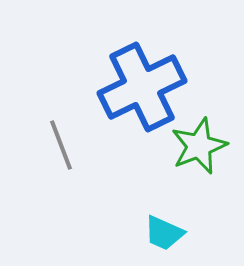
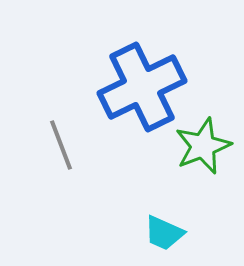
green star: moved 4 px right
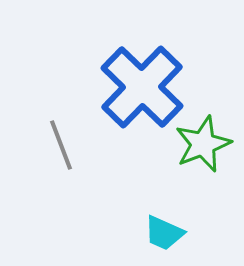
blue cross: rotated 20 degrees counterclockwise
green star: moved 2 px up
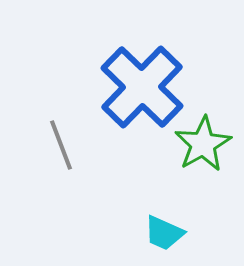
green star: rotated 8 degrees counterclockwise
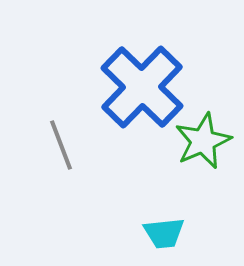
green star: moved 3 px up; rotated 6 degrees clockwise
cyan trapezoid: rotated 30 degrees counterclockwise
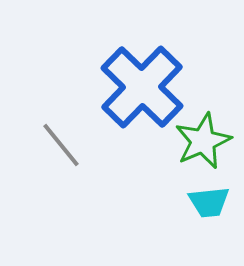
gray line: rotated 18 degrees counterclockwise
cyan trapezoid: moved 45 px right, 31 px up
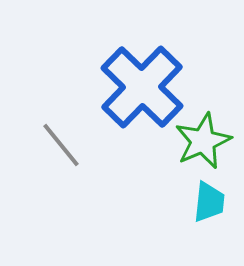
cyan trapezoid: rotated 78 degrees counterclockwise
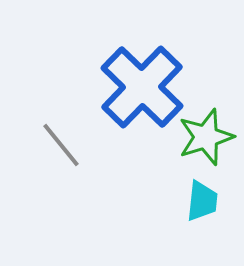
green star: moved 3 px right, 4 px up; rotated 6 degrees clockwise
cyan trapezoid: moved 7 px left, 1 px up
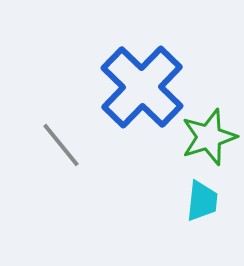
green star: moved 3 px right
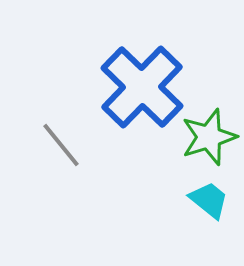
cyan trapezoid: moved 7 px right, 1 px up; rotated 57 degrees counterclockwise
